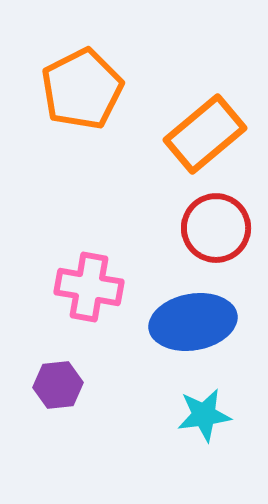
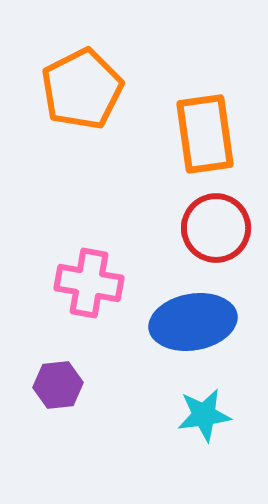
orange rectangle: rotated 58 degrees counterclockwise
pink cross: moved 4 px up
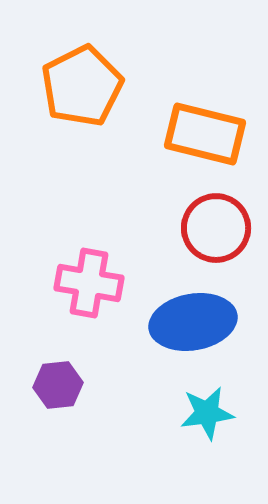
orange pentagon: moved 3 px up
orange rectangle: rotated 68 degrees counterclockwise
cyan star: moved 3 px right, 2 px up
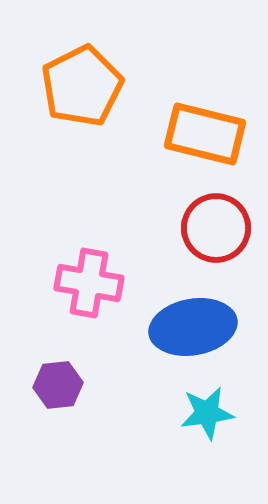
blue ellipse: moved 5 px down
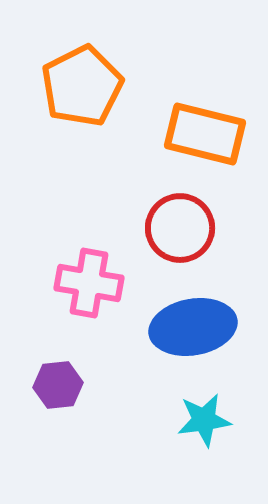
red circle: moved 36 px left
cyan star: moved 3 px left, 7 px down
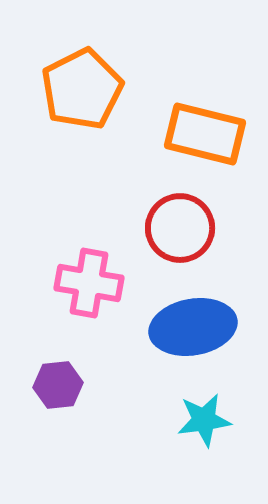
orange pentagon: moved 3 px down
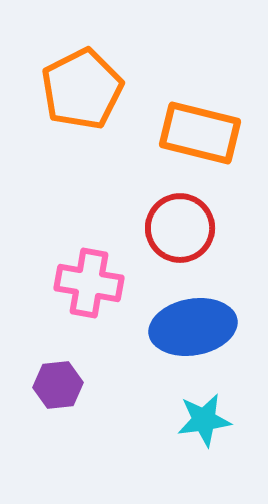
orange rectangle: moved 5 px left, 1 px up
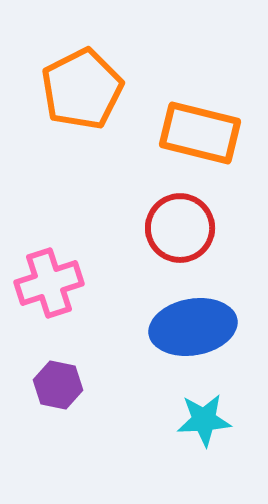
pink cross: moved 40 px left; rotated 28 degrees counterclockwise
purple hexagon: rotated 18 degrees clockwise
cyan star: rotated 4 degrees clockwise
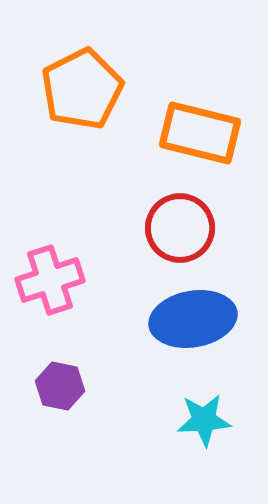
pink cross: moved 1 px right, 3 px up
blue ellipse: moved 8 px up
purple hexagon: moved 2 px right, 1 px down
